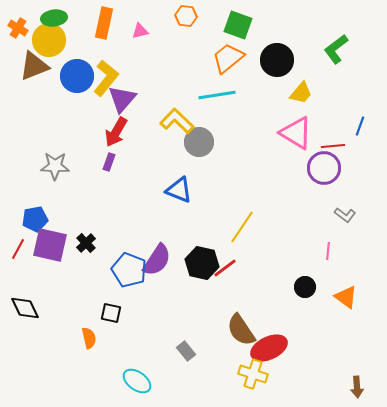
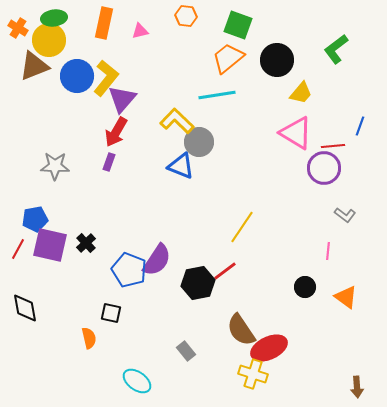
blue triangle at (179, 190): moved 2 px right, 24 px up
black hexagon at (202, 263): moved 4 px left, 20 px down; rotated 24 degrees counterclockwise
red line at (225, 268): moved 3 px down
black diamond at (25, 308): rotated 16 degrees clockwise
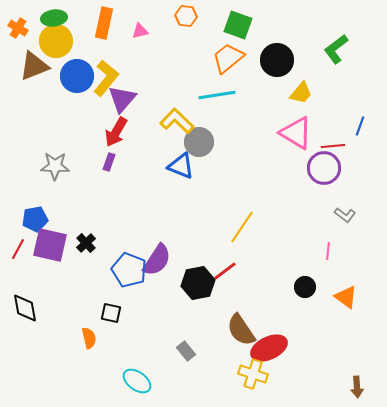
yellow circle at (49, 40): moved 7 px right, 1 px down
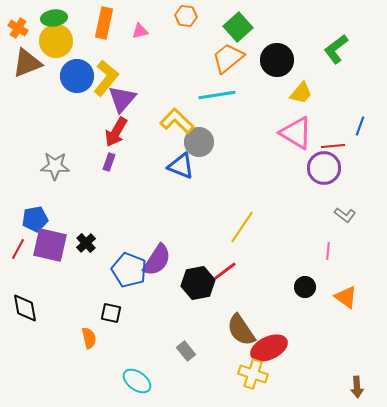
green square at (238, 25): moved 2 px down; rotated 28 degrees clockwise
brown triangle at (34, 66): moved 7 px left, 3 px up
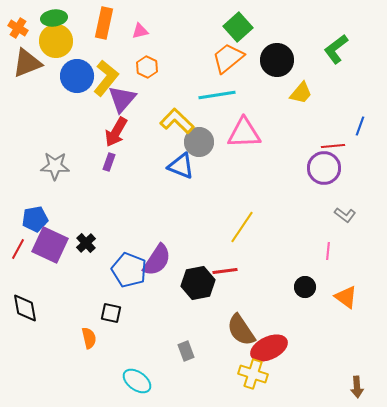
orange hexagon at (186, 16): moved 39 px left, 51 px down; rotated 20 degrees clockwise
pink triangle at (296, 133): moved 52 px left; rotated 33 degrees counterclockwise
purple square at (50, 245): rotated 12 degrees clockwise
red line at (225, 271): rotated 30 degrees clockwise
gray rectangle at (186, 351): rotated 18 degrees clockwise
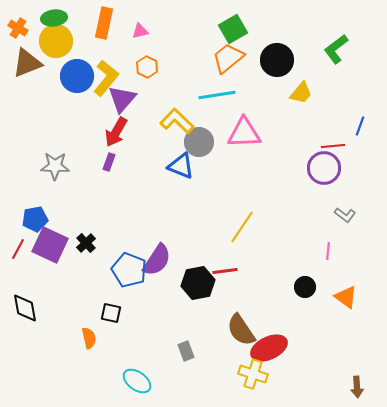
green square at (238, 27): moved 5 px left, 2 px down; rotated 12 degrees clockwise
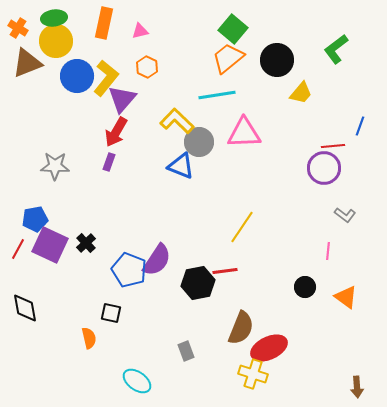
green square at (233, 29): rotated 20 degrees counterclockwise
brown semicircle at (241, 330): moved 2 px up; rotated 124 degrees counterclockwise
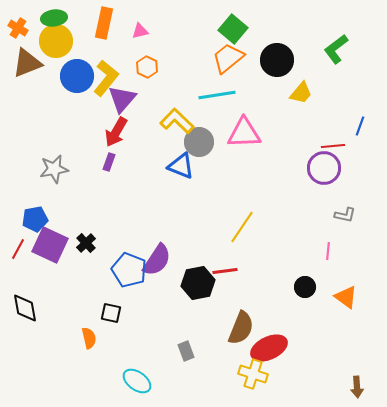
gray star at (55, 166): moved 1 px left, 3 px down; rotated 12 degrees counterclockwise
gray L-shape at (345, 215): rotated 25 degrees counterclockwise
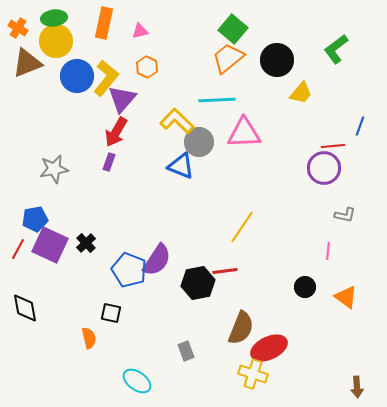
cyan line at (217, 95): moved 5 px down; rotated 6 degrees clockwise
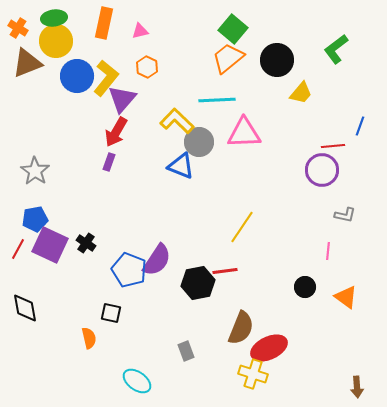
purple circle at (324, 168): moved 2 px left, 2 px down
gray star at (54, 169): moved 19 px left, 2 px down; rotated 28 degrees counterclockwise
black cross at (86, 243): rotated 12 degrees counterclockwise
